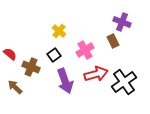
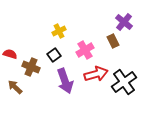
purple cross: moved 2 px right; rotated 18 degrees clockwise
yellow cross: rotated 24 degrees clockwise
red semicircle: rotated 24 degrees counterclockwise
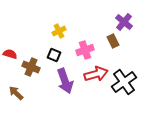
pink cross: rotated 12 degrees clockwise
black square: rotated 32 degrees counterclockwise
brown arrow: moved 1 px right, 6 px down
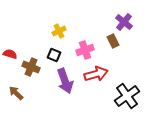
black cross: moved 3 px right, 14 px down
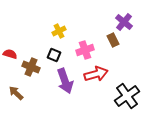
brown rectangle: moved 1 px up
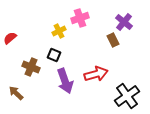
pink cross: moved 5 px left, 32 px up
red semicircle: moved 16 px up; rotated 56 degrees counterclockwise
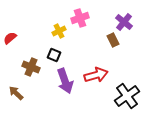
red arrow: moved 1 px down
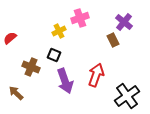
red arrow: rotated 55 degrees counterclockwise
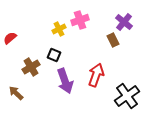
pink cross: moved 2 px down
yellow cross: moved 2 px up
brown cross: rotated 36 degrees clockwise
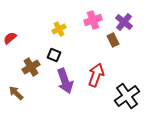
pink cross: moved 13 px right
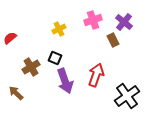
black square: moved 1 px right, 3 px down
